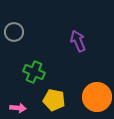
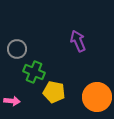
gray circle: moved 3 px right, 17 px down
yellow pentagon: moved 8 px up
pink arrow: moved 6 px left, 7 px up
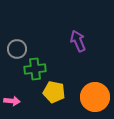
green cross: moved 1 px right, 3 px up; rotated 30 degrees counterclockwise
orange circle: moved 2 px left
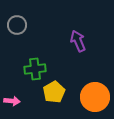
gray circle: moved 24 px up
yellow pentagon: rotated 30 degrees clockwise
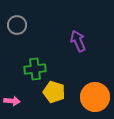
yellow pentagon: rotated 25 degrees counterclockwise
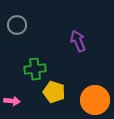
orange circle: moved 3 px down
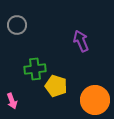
purple arrow: moved 3 px right
yellow pentagon: moved 2 px right, 6 px up
pink arrow: rotated 63 degrees clockwise
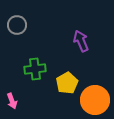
yellow pentagon: moved 11 px right, 3 px up; rotated 25 degrees clockwise
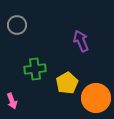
orange circle: moved 1 px right, 2 px up
